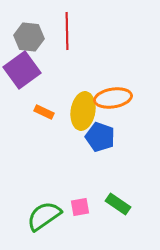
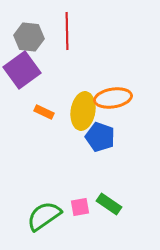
green rectangle: moved 9 px left
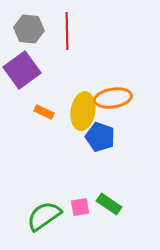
gray hexagon: moved 8 px up
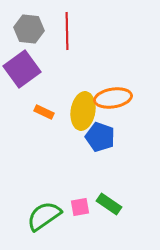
purple square: moved 1 px up
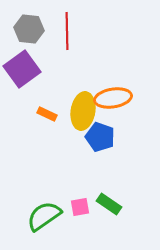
orange rectangle: moved 3 px right, 2 px down
